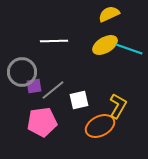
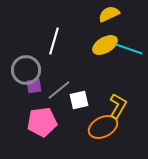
white line: rotated 72 degrees counterclockwise
gray circle: moved 4 px right, 2 px up
gray line: moved 6 px right
orange ellipse: moved 3 px right, 1 px down
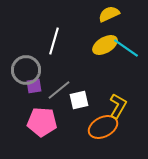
cyan line: moved 3 px left, 1 px up; rotated 16 degrees clockwise
pink pentagon: rotated 12 degrees clockwise
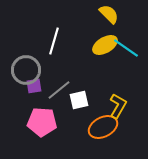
yellow semicircle: rotated 70 degrees clockwise
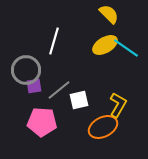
yellow L-shape: moved 1 px up
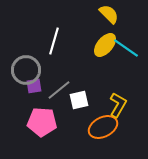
yellow ellipse: rotated 20 degrees counterclockwise
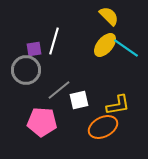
yellow semicircle: moved 2 px down
purple square: moved 37 px up
yellow L-shape: rotated 50 degrees clockwise
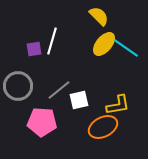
yellow semicircle: moved 10 px left
white line: moved 2 px left
yellow ellipse: moved 1 px left, 1 px up
gray circle: moved 8 px left, 16 px down
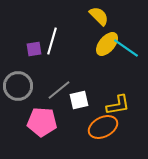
yellow ellipse: moved 3 px right
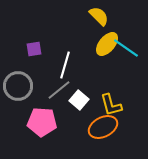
white line: moved 13 px right, 24 px down
white square: rotated 36 degrees counterclockwise
yellow L-shape: moved 7 px left; rotated 85 degrees clockwise
